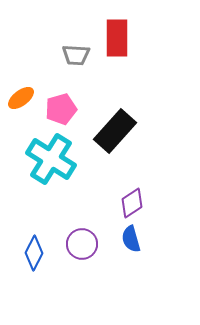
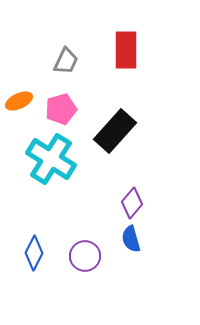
red rectangle: moved 9 px right, 12 px down
gray trapezoid: moved 10 px left, 6 px down; rotated 68 degrees counterclockwise
orange ellipse: moved 2 px left, 3 px down; rotated 12 degrees clockwise
purple diamond: rotated 16 degrees counterclockwise
purple circle: moved 3 px right, 12 px down
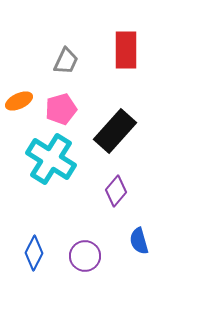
purple diamond: moved 16 px left, 12 px up
blue semicircle: moved 8 px right, 2 px down
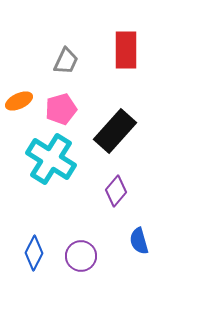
purple circle: moved 4 px left
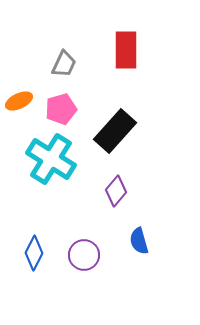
gray trapezoid: moved 2 px left, 3 px down
purple circle: moved 3 px right, 1 px up
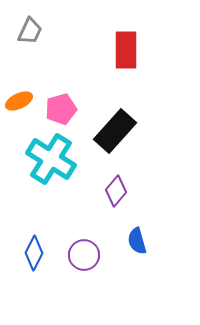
gray trapezoid: moved 34 px left, 33 px up
blue semicircle: moved 2 px left
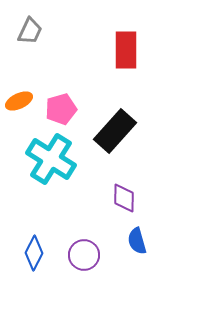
purple diamond: moved 8 px right, 7 px down; rotated 40 degrees counterclockwise
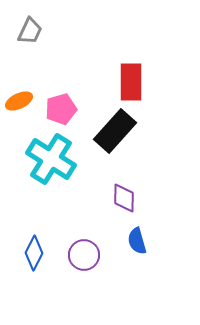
red rectangle: moved 5 px right, 32 px down
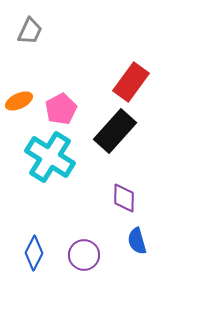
red rectangle: rotated 36 degrees clockwise
pink pentagon: rotated 12 degrees counterclockwise
cyan cross: moved 1 px left, 2 px up
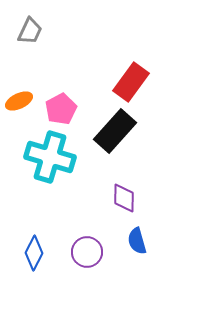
cyan cross: rotated 15 degrees counterclockwise
purple circle: moved 3 px right, 3 px up
